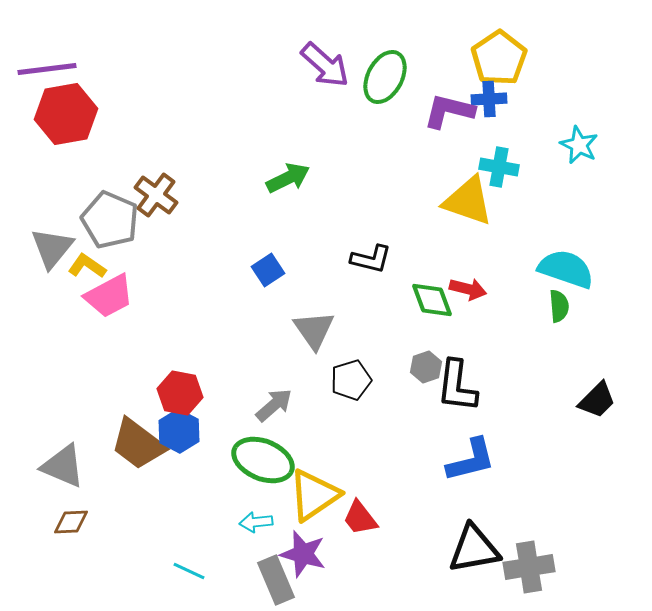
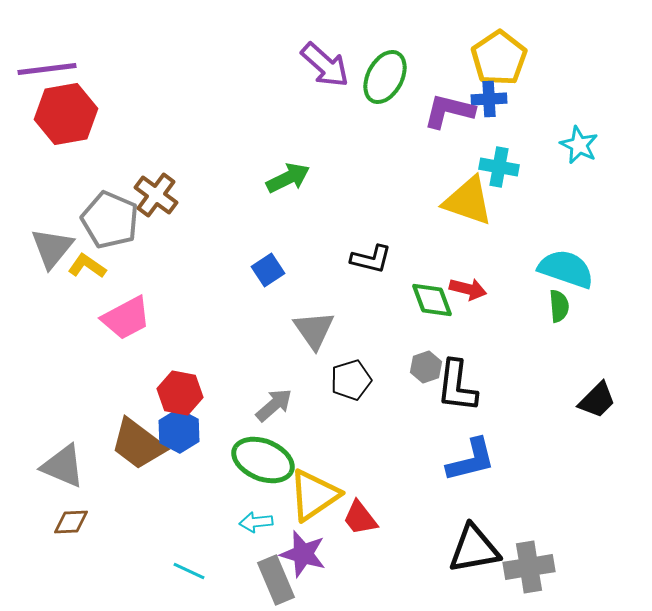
pink trapezoid at (109, 296): moved 17 px right, 22 px down
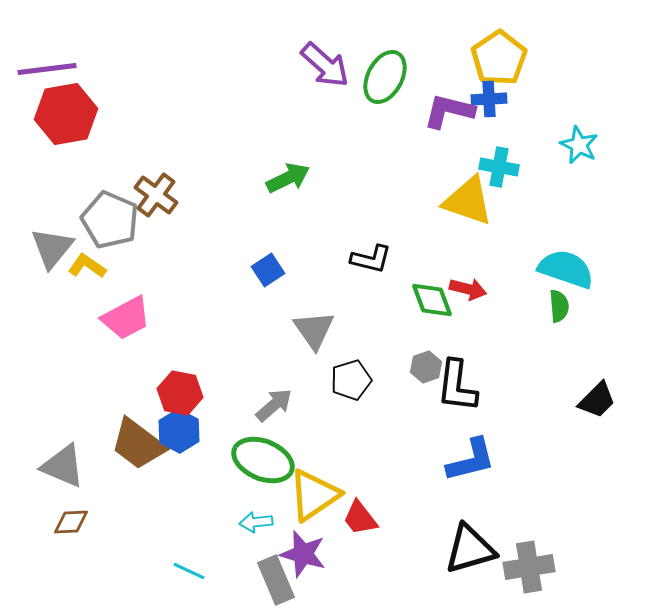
black triangle at (474, 549): moved 4 px left; rotated 6 degrees counterclockwise
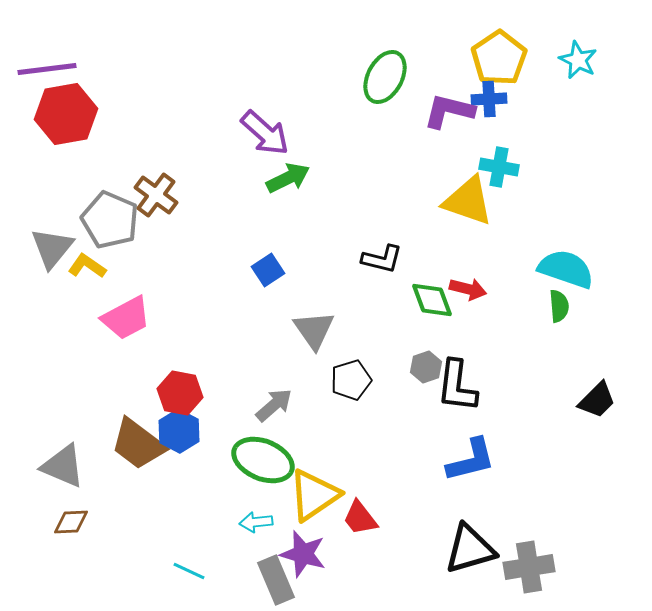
purple arrow at (325, 65): moved 60 px left, 68 px down
cyan star at (579, 145): moved 1 px left, 85 px up
black L-shape at (371, 259): moved 11 px right
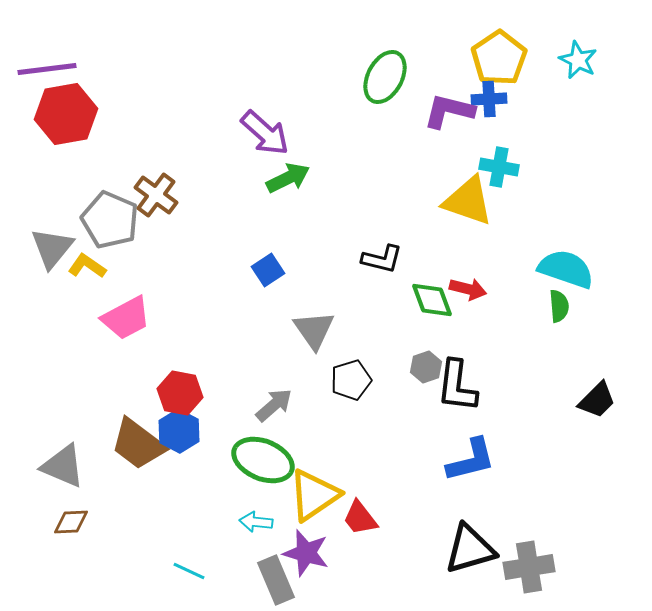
cyan arrow at (256, 522): rotated 12 degrees clockwise
purple star at (303, 554): moved 3 px right, 1 px up
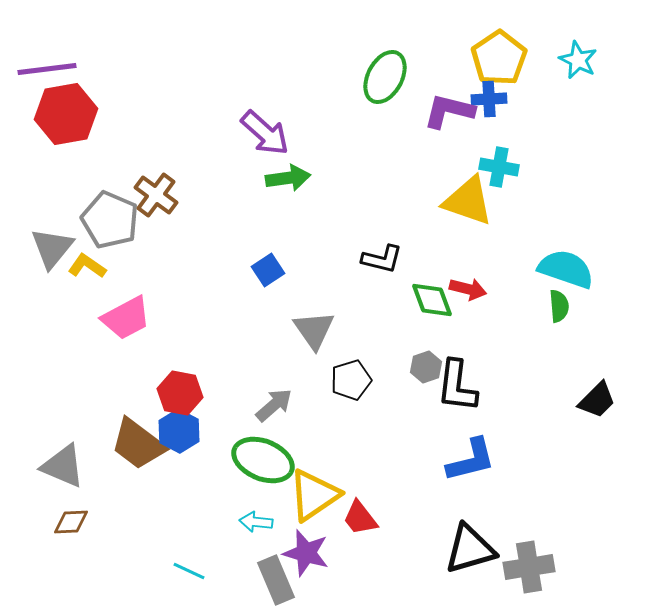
green arrow at (288, 178): rotated 18 degrees clockwise
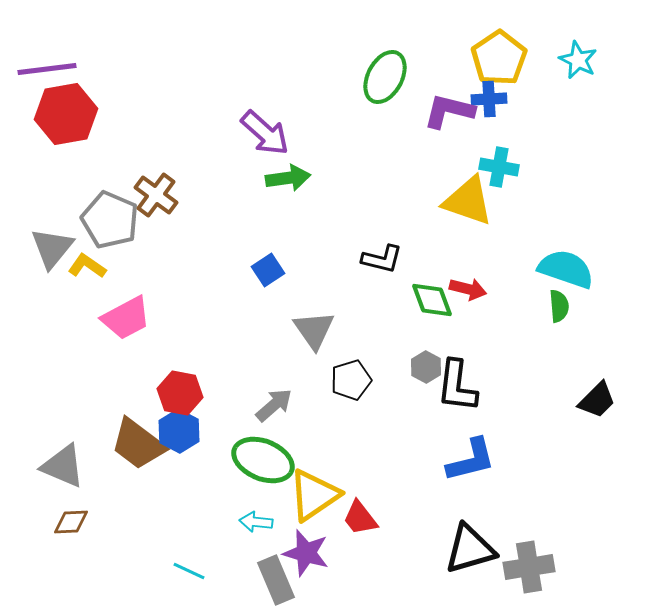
gray hexagon at (426, 367): rotated 12 degrees counterclockwise
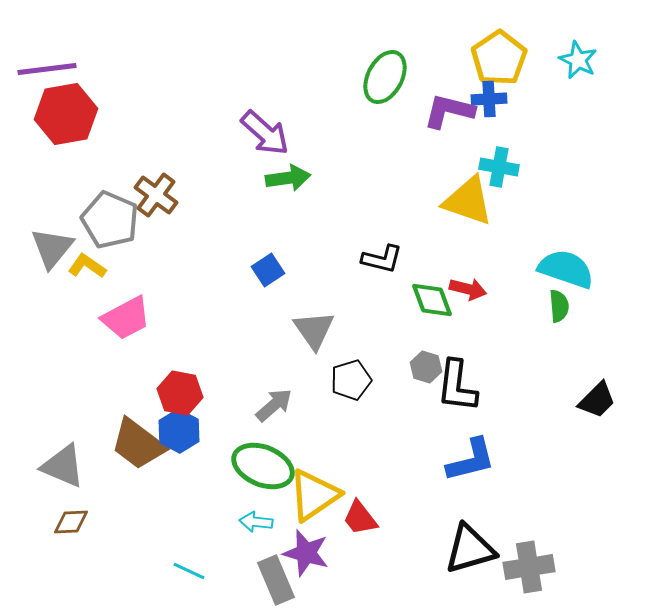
gray hexagon at (426, 367): rotated 12 degrees counterclockwise
green ellipse at (263, 460): moved 6 px down
